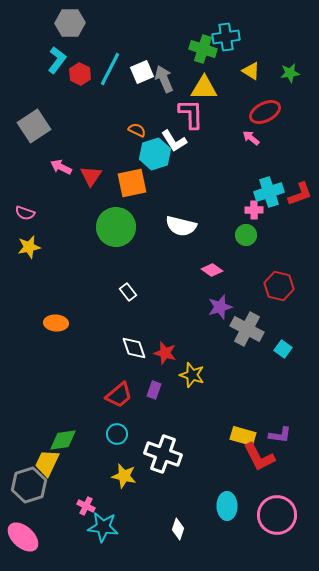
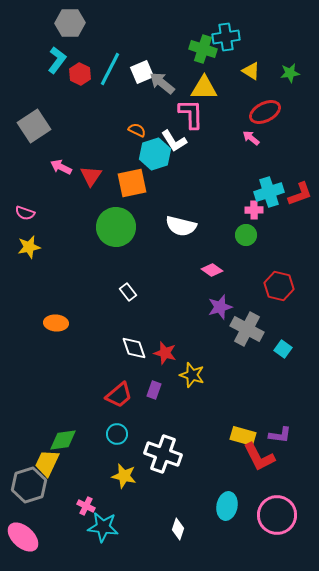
gray arrow at (164, 79): moved 2 px left, 4 px down; rotated 28 degrees counterclockwise
cyan ellipse at (227, 506): rotated 12 degrees clockwise
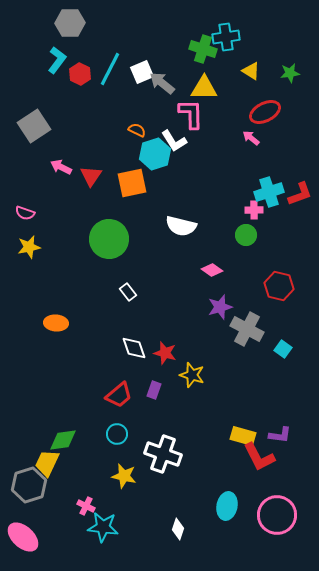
green circle at (116, 227): moved 7 px left, 12 px down
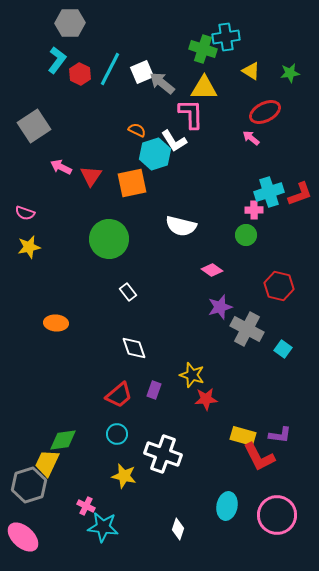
red star at (165, 353): moved 41 px right, 46 px down; rotated 20 degrees counterclockwise
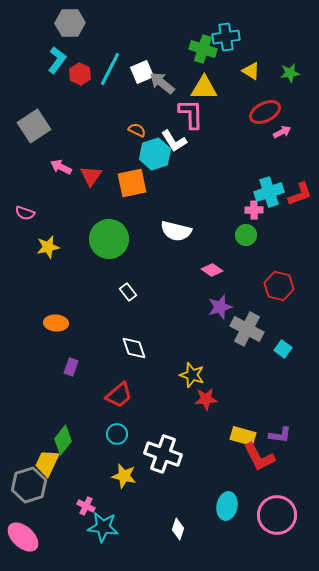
pink arrow at (251, 138): moved 31 px right, 6 px up; rotated 114 degrees clockwise
white semicircle at (181, 226): moved 5 px left, 5 px down
yellow star at (29, 247): moved 19 px right
purple rectangle at (154, 390): moved 83 px left, 23 px up
green diamond at (63, 440): rotated 44 degrees counterclockwise
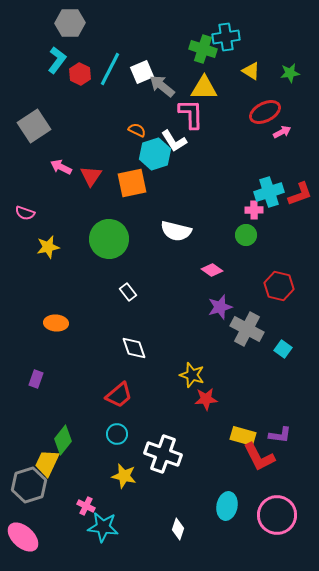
gray arrow at (162, 83): moved 3 px down
purple rectangle at (71, 367): moved 35 px left, 12 px down
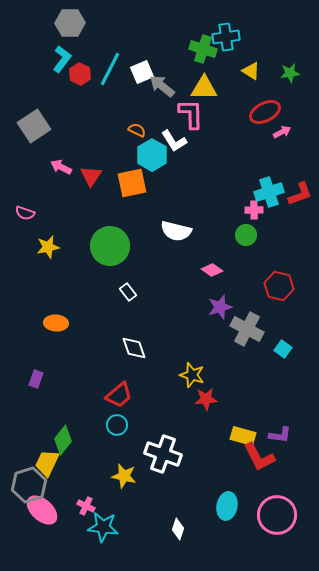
cyan L-shape at (57, 60): moved 5 px right, 1 px up
cyan hexagon at (155, 154): moved 3 px left, 1 px down; rotated 12 degrees counterclockwise
green circle at (109, 239): moved 1 px right, 7 px down
cyan circle at (117, 434): moved 9 px up
pink ellipse at (23, 537): moved 19 px right, 27 px up
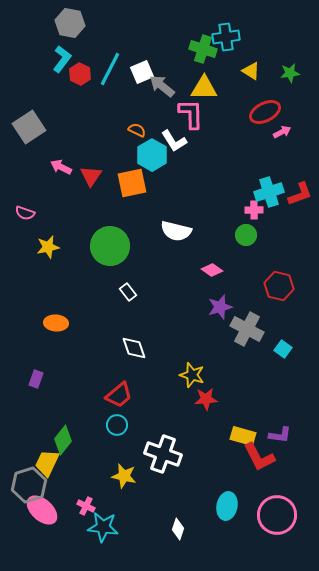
gray hexagon at (70, 23): rotated 12 degrees clockwise
gray square at (34, 126): moved 5 px left, 1 px down
